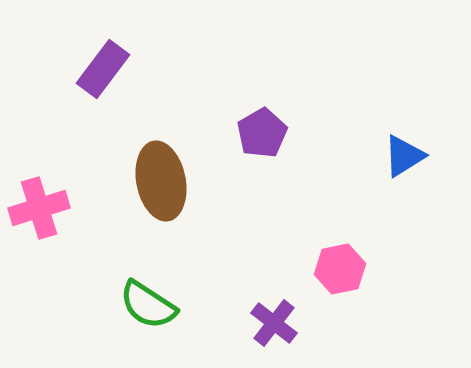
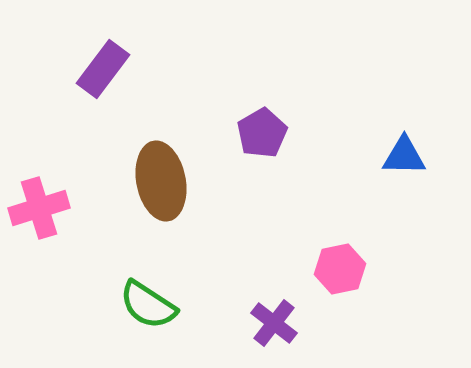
blue triangle: rotated 33 degrees clockwise
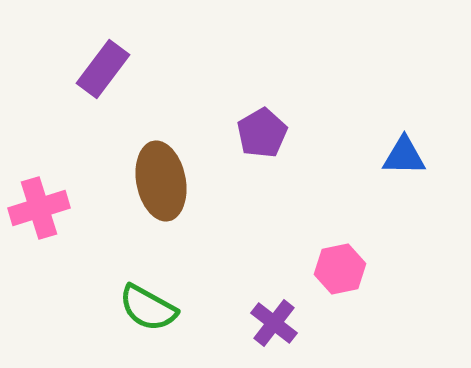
green semicircle: moved 3 px down; rotated 4 degrees counterclockwise
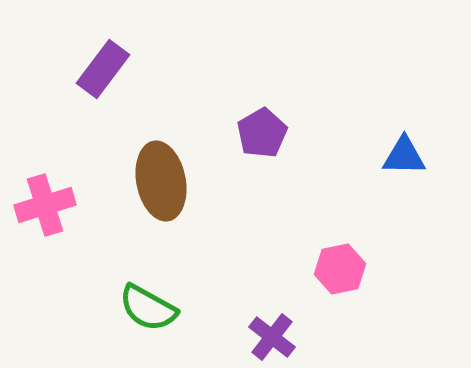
pink cross: moved 6 px right, 3 px up
purple cross: moved 2 px left, 14 px down
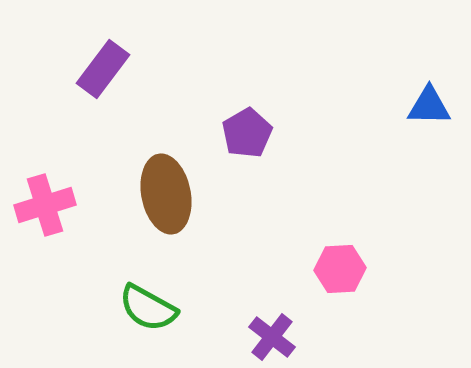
purple pentagon: moved 15 px left
blue triangle: moved 25 px right, 50 px up
brown ellipse: moved 5 px right, 13 px down
pink hexagon: rotated 9 degrees clockwise
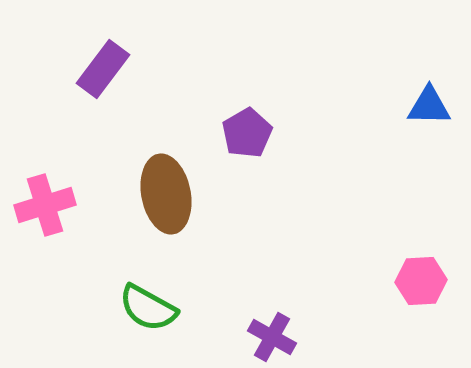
pink hexagon: moved 81 px right, 12 px down
purple cross: rotated 9 degrees counterclockwise
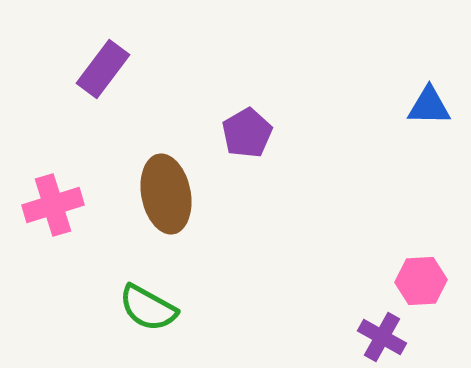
pink cross: moved 8 px right
purple cross: moved 110 px right
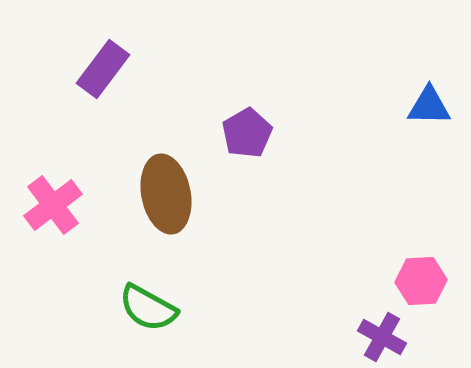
pink cross: rotated 20 degrees counterclockwise
